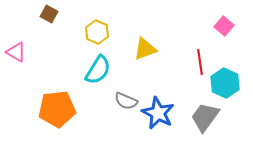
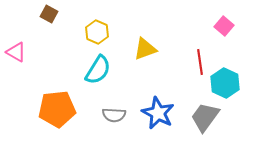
gray semicircle: moved 12 px left, 14 px down; rotated 20 degrees counterclockwise
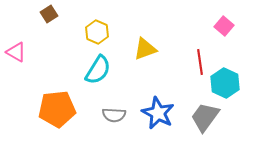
brown square: rotated 30 degrees clockwise
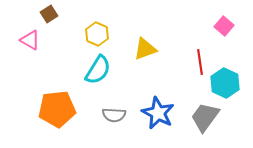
yellow hexagon: moved 2 px down
pink triangle: moved 14 px right, 12 px up
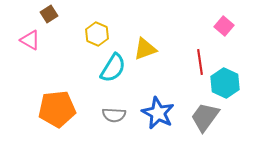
cyan semicircle: moved 15 px right, 2 px up
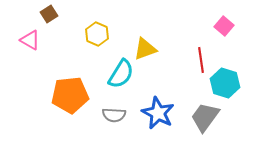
red line: moved 1 px right, 2 px up
cyan semicircle: moved 8 px right, 6 px down
cyan hexagon: rotated 8 degrees counterclockwise
orange pentagon: moved 13 px right, 14 px up
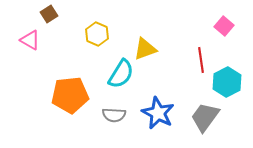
cyan hexagon: moved 2 px right, 1 px up; rotated 16 degrees clockwise
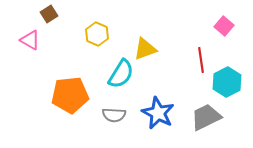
gray trapezoid: moved 1 px right; rotated 28 degrees clockwise
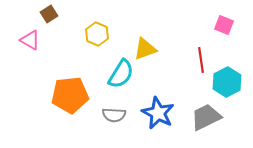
pink square: moved 1 px up; rotated 18 degrees counterclockwise
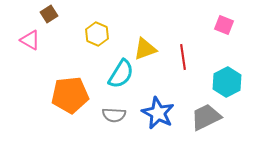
red line: moved 18 px left, 3 px up
